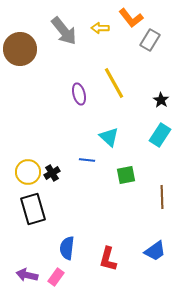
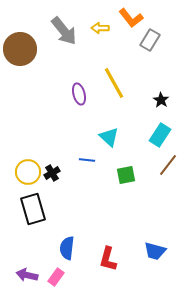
brown line: moved 6 px right, 32 px up; rotated 40 degrees clockwise
blue trapezoid: rotated 50 degrees clockwise
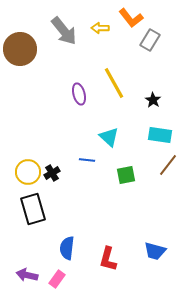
black star: moved 8 px left
cyan rectangle: rotated 65 degrees clockwise
pink rectangle: moved 1 px right, 2 px down
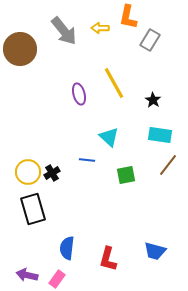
orange L-shape: moved 3 px left, 1 px up; rotated 50 degrees clockwise
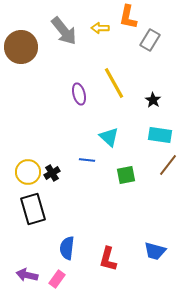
brown circle: moved 1 px right, 2 px up
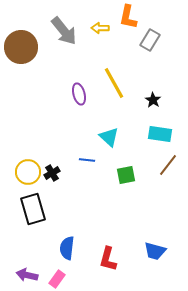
cyan rectangle: moved 1 px up
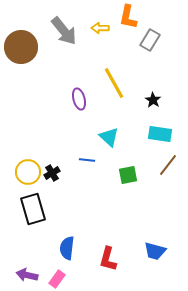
purple ellipse: moved 5 px down
green square: moved 2 px right
